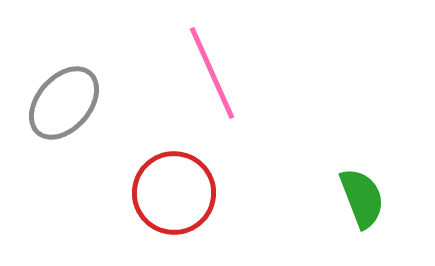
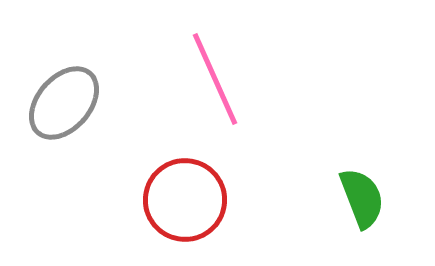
pink line: moved 3 px right, 6 px down
red circle: moved 11 px right, 7 px down
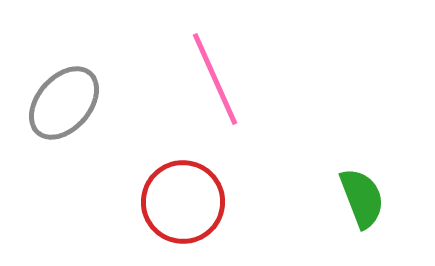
red circle: moved 2 px left, 2 px down
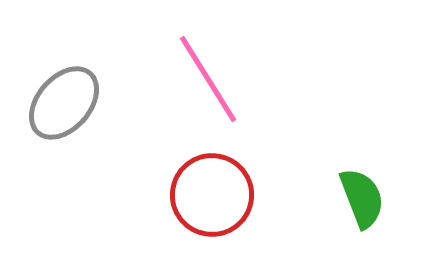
pink line: moved 7 px left; rotated 8 degrees counterclockwise
red circle: moved 29 px right, 7 px up
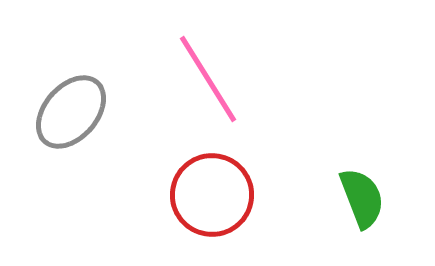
gray ellipse: moved 7 px right, 9 px down
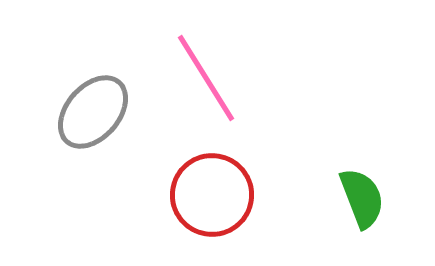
pink line: moved 2 px left, 1 px up
gray ellipse: moved 22 px right
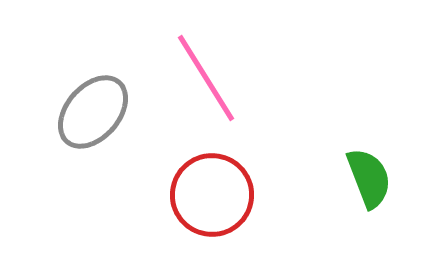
green semicircle: moved 7 px right, 20 px up
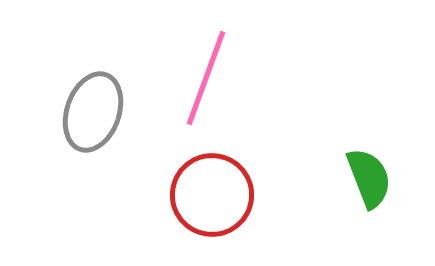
pink line: rotated 52 degrees clockwise
gray ellipse: rotated 22 degrees counterclockwise
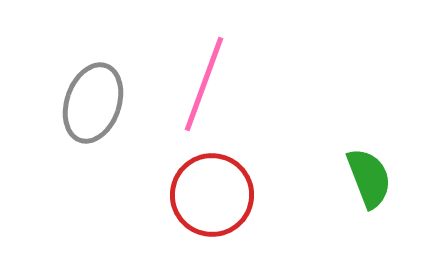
pink line: moved 2 px left, 6 px down
gray ellipse: moved 9 px up
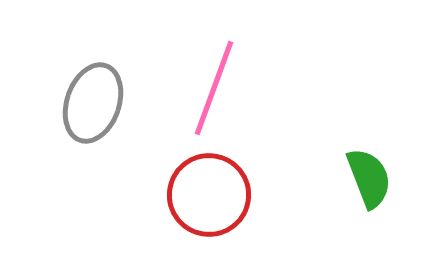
pink line: moved 10 px right, 4 px down
red circle: moved 3 px left
